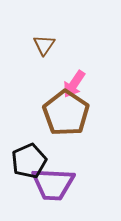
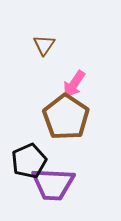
brown pentagon: moved 4 px down
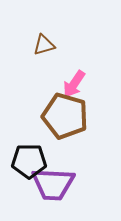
brown triangle: rotated 40 degrees clockwise
brown pentagon: moved 1 px left, 1 px up; rotated 18 degrees counterclockwise
black pentagon: rotated 24 degrees clockwise
